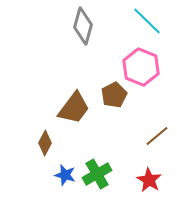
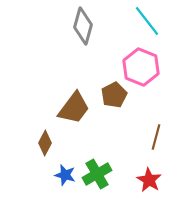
cyan line: rotated 8 degrees clockwise
brown line: moved 1 px left, 1 px down; rotated 35 degrees counterclockwise
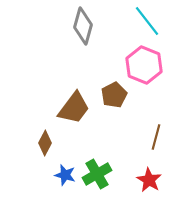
pink hexagon: moved 3 px right, 2 px up
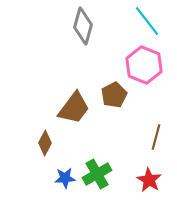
blue star: moved 3 px down; rotated 20 degrees counterclockwise
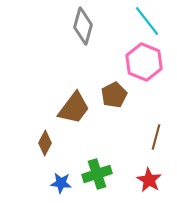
pink hexagon: moved 3 px up
green cross: rotated 12 degrees clockwise
blue star: moved 4 px left, 5 px down; rotated 10 degrees clockwise
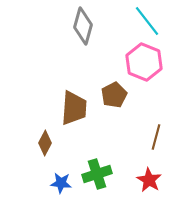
brown trapezoid: rotated 33 degrees counterclockwise
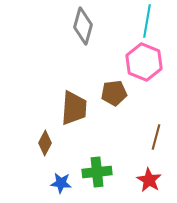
cyan line: rotated 48 degrees clockwise
brown pentagon: moved 2 px up; rotated 20 degrees clockwise
green cross: moved 2 px up; rotated 12 degrees clockwise
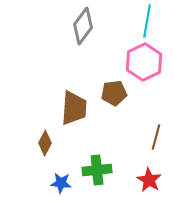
gray diamond: rotated 21 degrees clockwise
pink hexagon: rotated 12 degrees clockwise
green cross: moved 2 px up
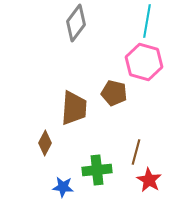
gray diamond: moved 7 px left, 3 px up
pink hexagon: rotated 18 degrees counterclockwise
brown pentagon: rotated 20 degrees clockwise
brown line: moved 20 px left, 15 px down
blue star: moved 2 px right, 4 px down
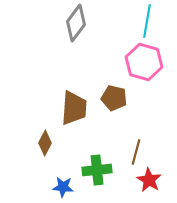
brown pentagon: moved 5 px down
